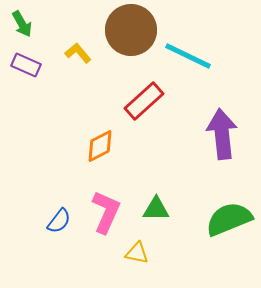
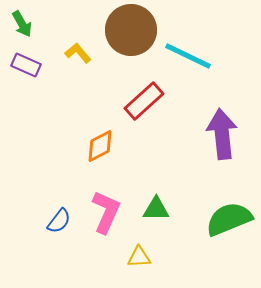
yellow triangle: moved 2 px right, 4 px down; rotated 15 degrees counterclockwise
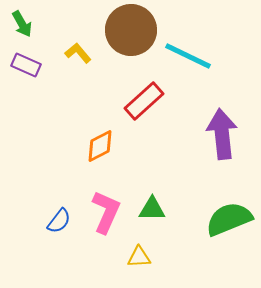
green triangle: moved 4 px left
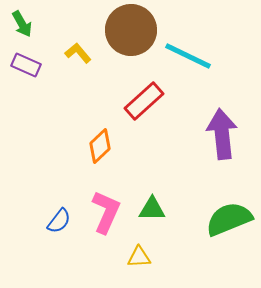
orange diamond: rotated 16 degrees counterclockwise
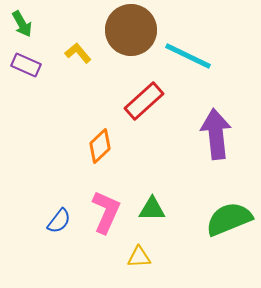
purple arrow: moved 6 px left
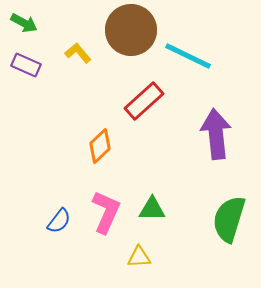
green arrow: moved 2 px right, 1 px up; rotated 32 degrees counterclockwise
green semicircle: rotated 51 degrees counterclockwise
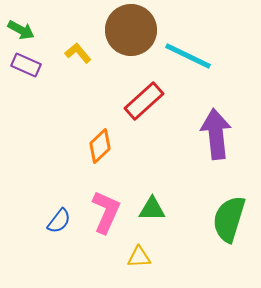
green arrow: moved 3 px left, 7 px down
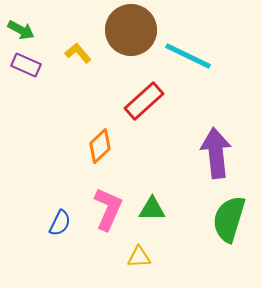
purple arrow: moved 19 px down
pink L-shape: moved 2 px right, 3 px up
blue semicircle: moved 1 px right, 2 px down; rotated 12 degrees counterclockwise
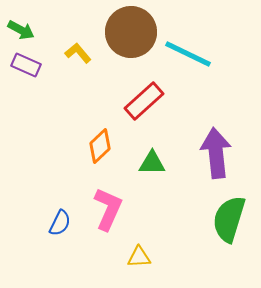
brown circle: moved 2 px down
cyan line: moved 2 px up
green triangle: moved 46 px up
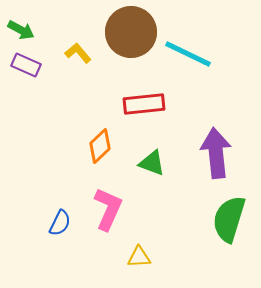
red rectangle: moved 3 px down; rotated 36 degrees clockwise
green triangle: rotated 20 degrees clockwise
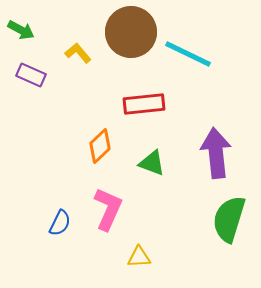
purple rectangle: moved 5 px right, 10 px down
